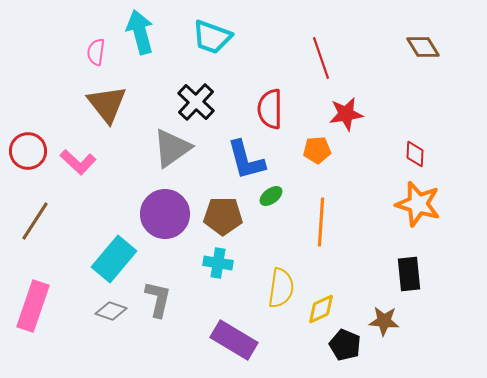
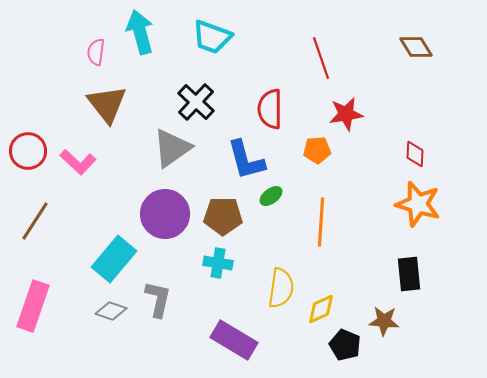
brown diamond: moved 7 px left
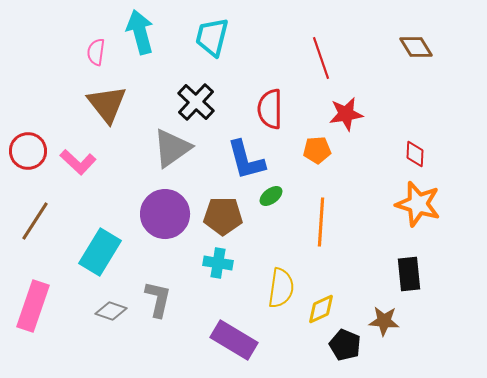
cyan trapezoid: rotated 84 degrees clockwise
cyan rectangle: moved 14 px left, 7 px up; rotated 9 degrees counterclockwise
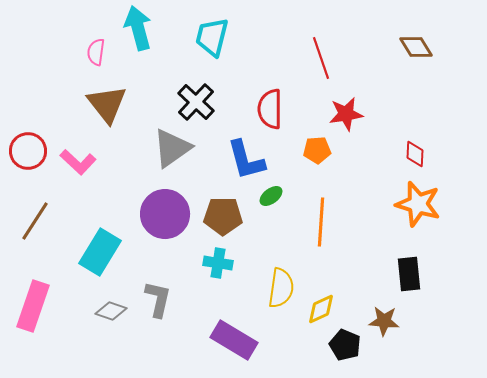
cyan arrow: moved 2 px left, 4 px up
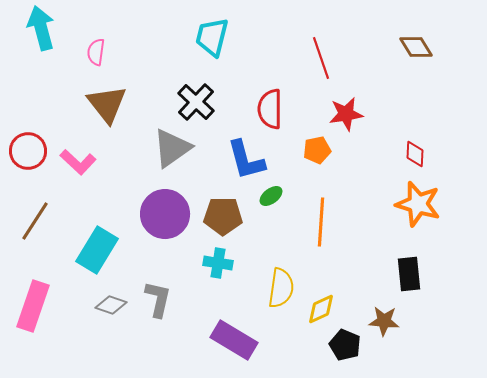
cyan arrow: moved 97 px left
orange pentagon: rotated 8 degrees counterclockwise
cyan rectangle: moved 3 px left, 2 px up
gray diamond: moved 6 px up
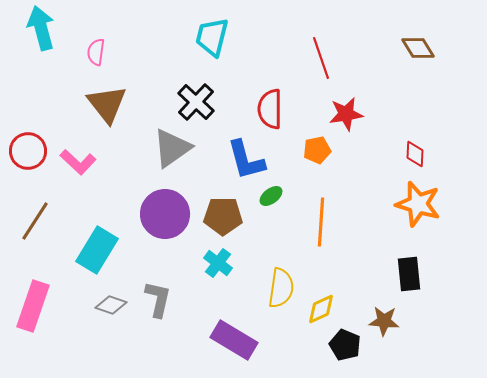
brown diamond: moved 2 px right, 1 px down
cyan cross: rotated 28 degrees clockwise
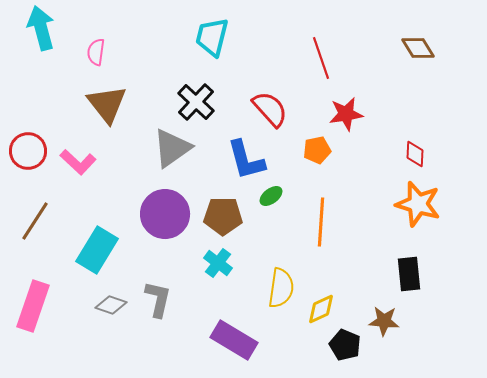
red semicircle: rotated 138 degrees clockwise
